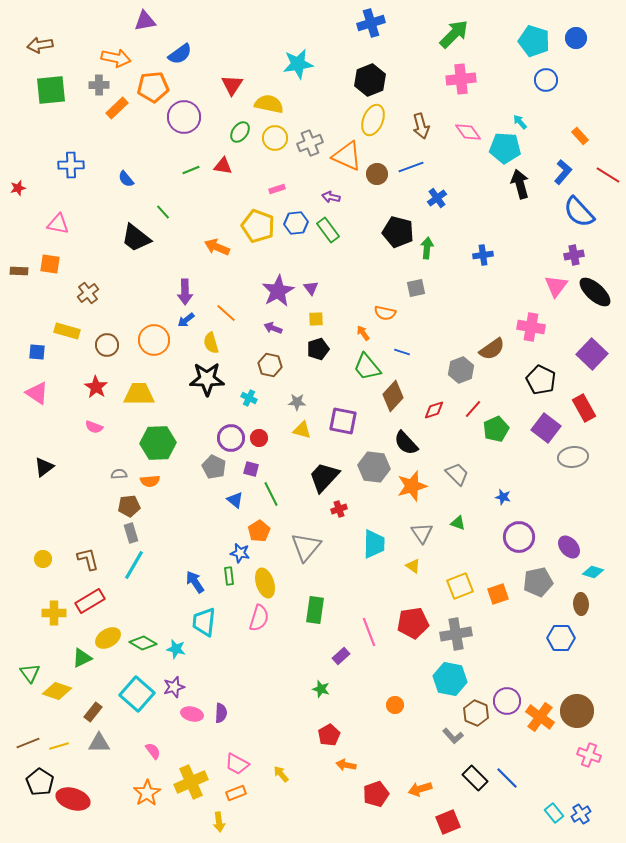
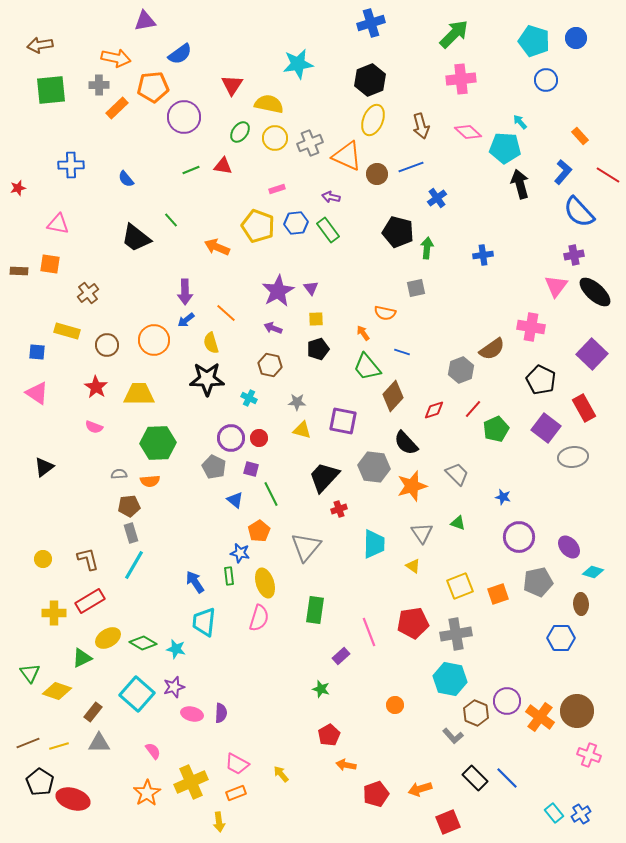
pink diamond at (468, 132): rotated 12 degrees counterclockwise
green line at (163, 212): moved 8 px right, 8 px down
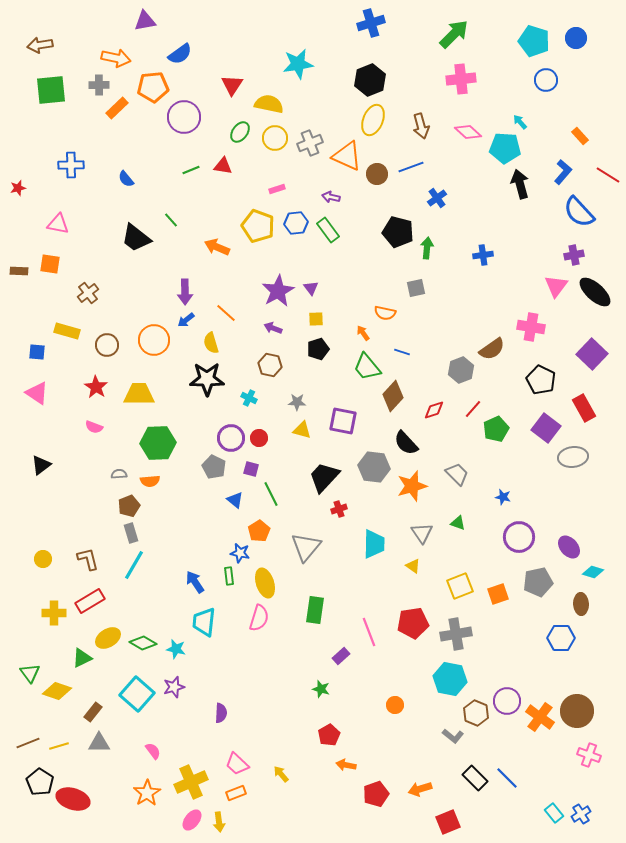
black triangle at (44, 467): moved 3 px left, 2 px up
brown pentagon at (129, 506): rotated 15 degrees counterclockwise
pink ellipse at (192, 714): moved 106 px down; rotated 65 degrees counterclockwise
gray L-shape at (453, 736): rotated 10 degrees counterclockwise
pink trapezoid at (237, 764): rotated 15 degrees clockwise
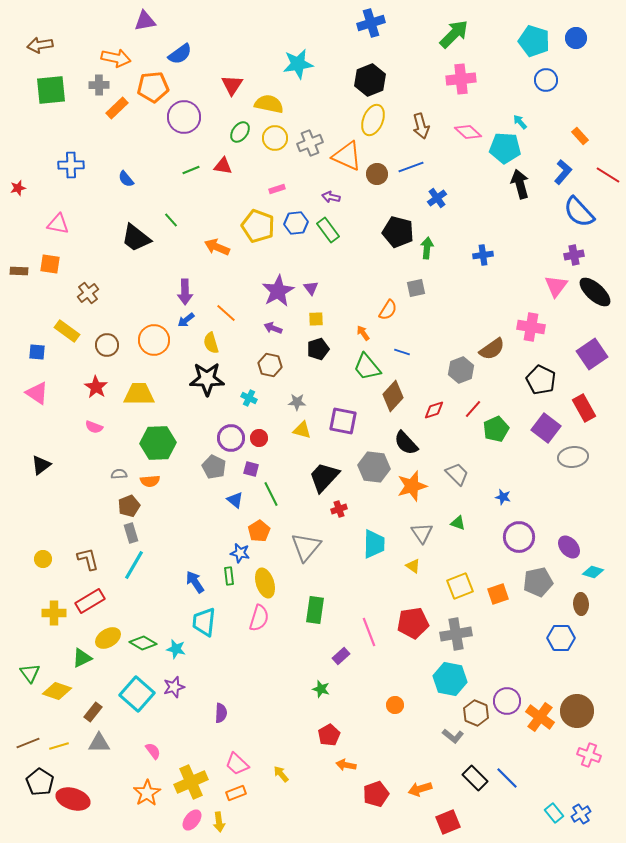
orange semicircle at (385, 313): moved 3 px right, 3 px up; rotated 70 degrees counterclockwise
yellow rectangle at (67, 331): rotated 20 degrees clockwise
purple square at (592, 354): rotated 12 degrees clockwise
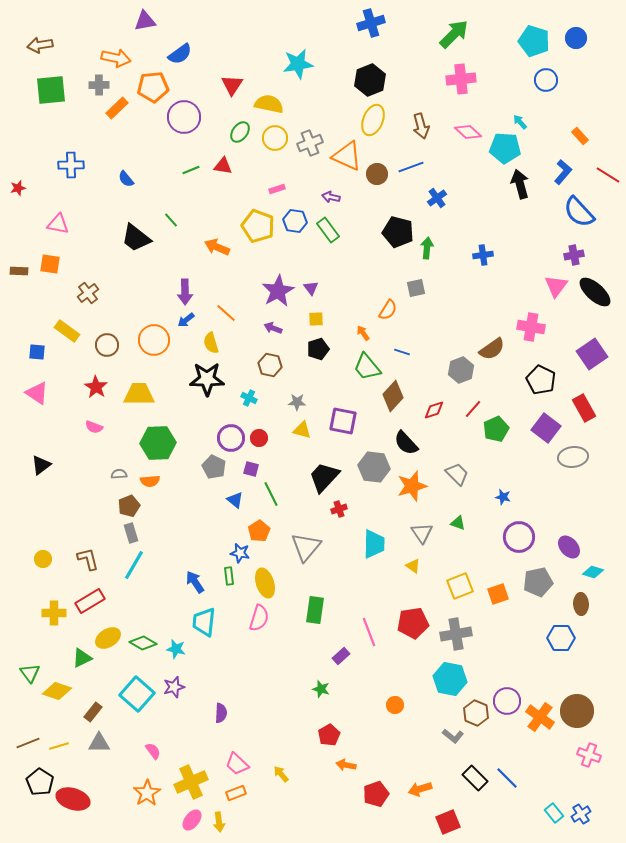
blue hexagon at (296, 223): moved 1 px left, 2 px up; rotated 15 degrees clockwise
